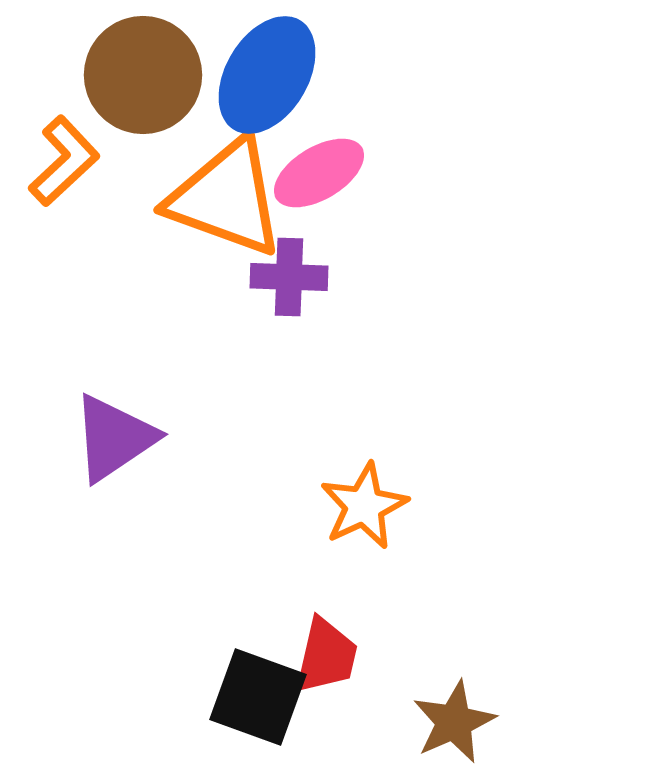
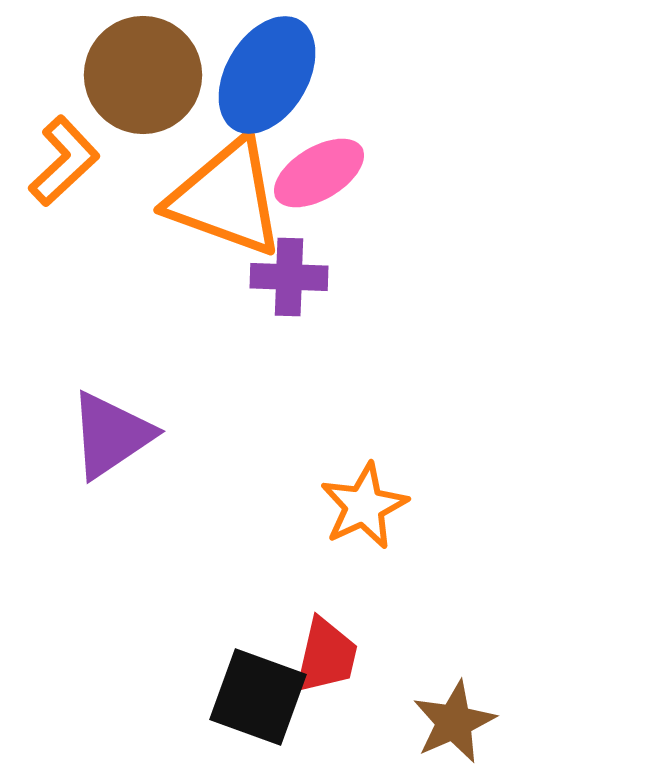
purple triangle: moved 3 px left, 3 px up
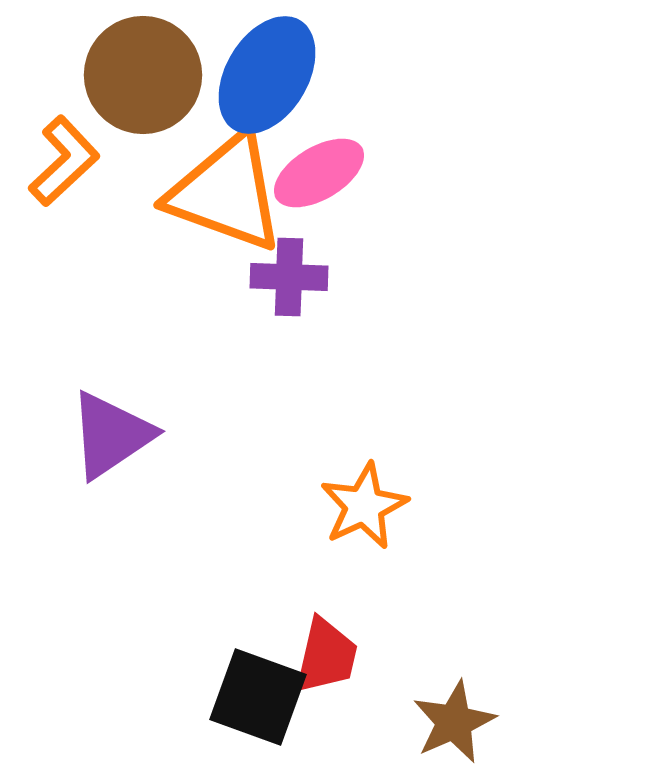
orange triangle: moved 5 px up
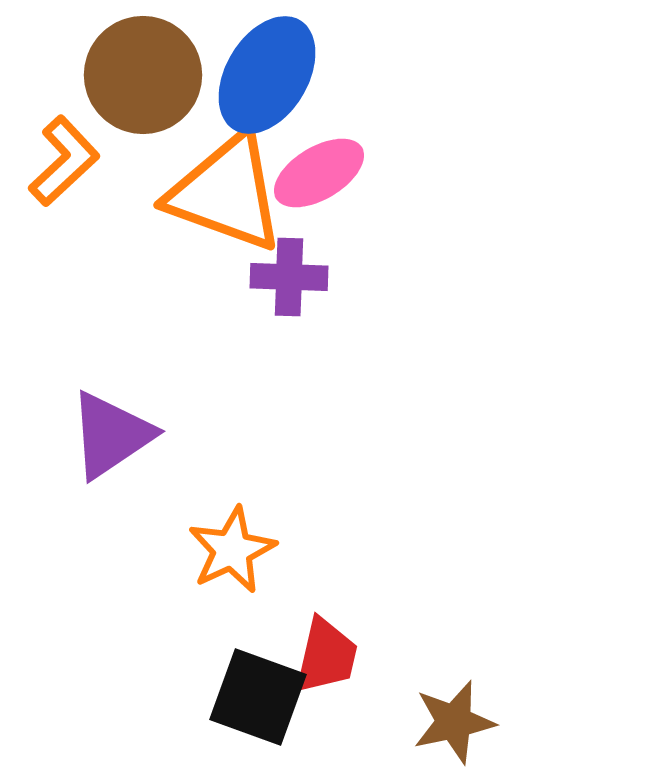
orange star: moved 132 px left, 44 px down
brown star: rotated 12 degrees clockwise
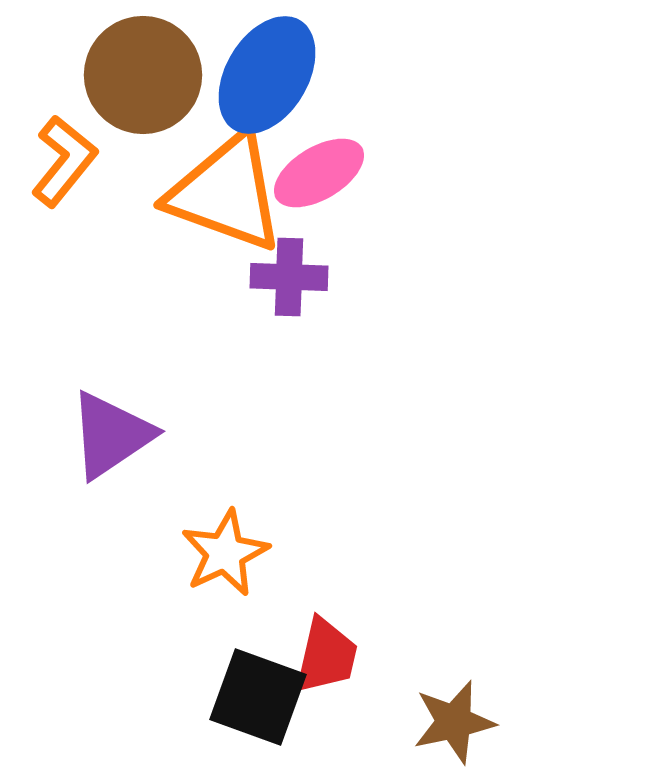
orange L-shape: rotated 8 degrees counterclockwise
orange star: moved 7 px left, 3 px down
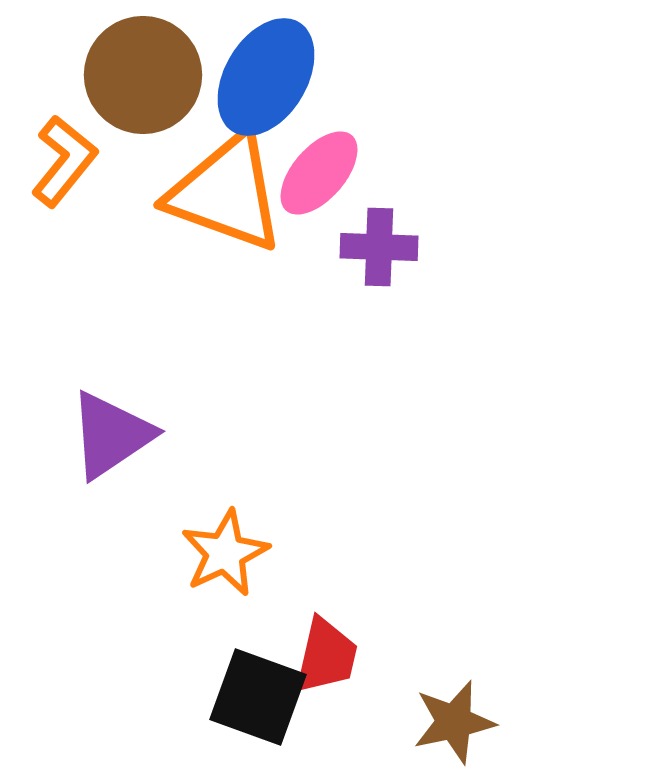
blue ellipse: moved 1 px left, 2 px down
pink ellipse: rotated 18 degrees counterclockwise
purple cross: moved 90 px right, 30 px up
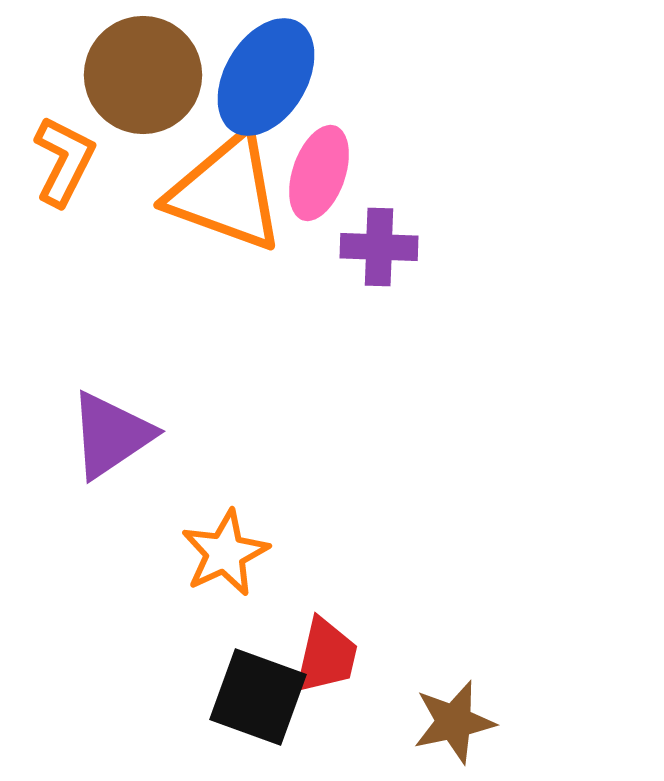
orange L-shape: rotated 12 degrees counterclockwise
pink ellipse: rotated 22 degrees counterclockwise
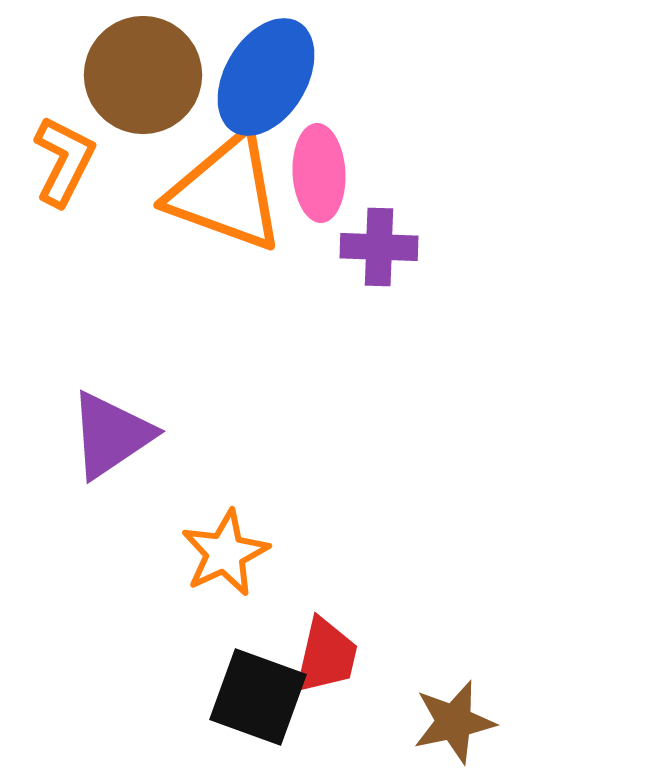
pink ellipse: rotated 22 degrees counterclockwise
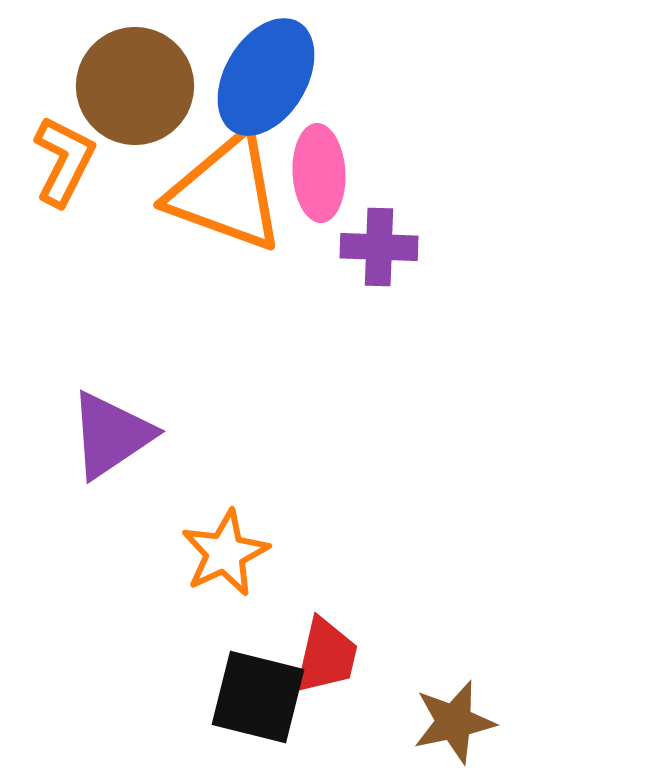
brown circle: moved 8 px left, 11 px down
black square: rotated 6 degrees counterclockwise
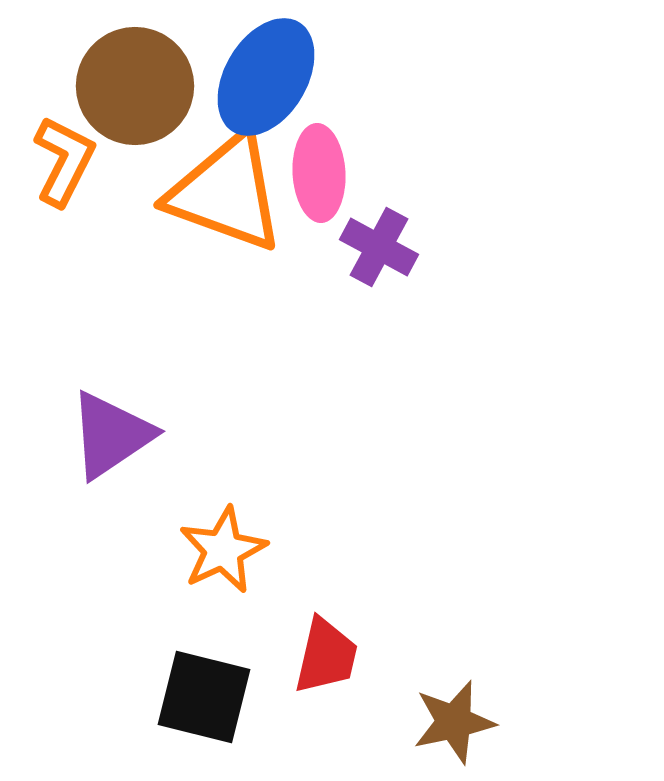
purple cross: rotated 26 degrees clockwise
orange star: moved 2 px left, 3 px up
black square: moved 54 px left
